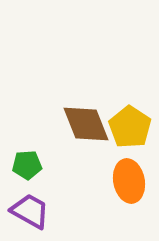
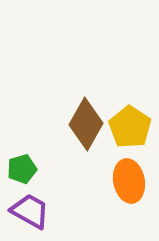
brown diamond: rotated 51 degrees clockwise
green pentagon: moved 5 px left, 4 px down; rotated 12 degrees counterclockwise
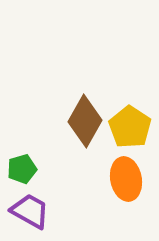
brown diamond: moved 1 px left, 3 px up
orange ellipse: moved 3 px left, 2 px up
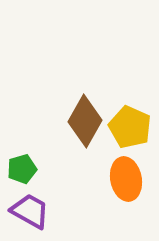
yellow pentagon: rotated 9 degrees counterclockwise
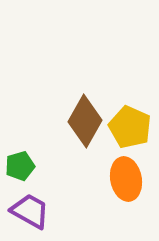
green pentagon: moved 2 px left, 3 px up
